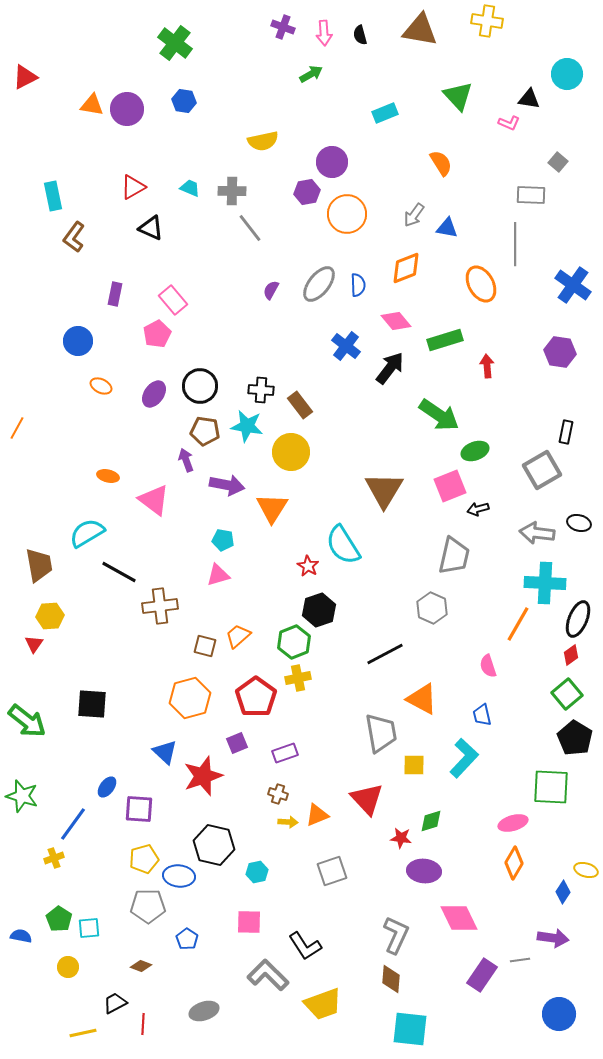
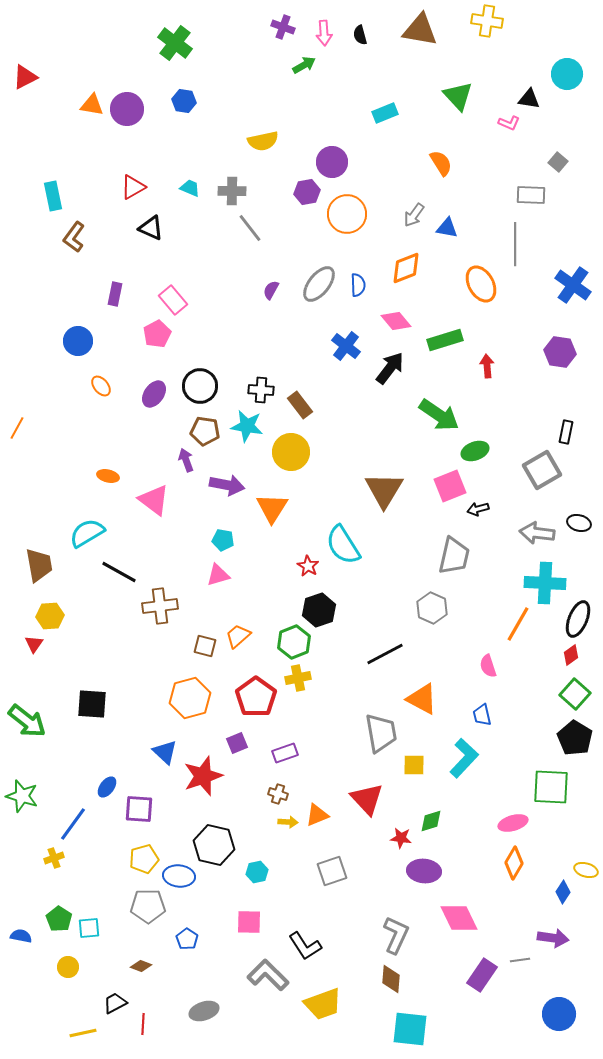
green arrow at (311, 74): moved 7 px left, 9 px up
orange ellipse at (101, 386): rotated 25 degrees clockwise
green square at (567, 694): moved 8 px right; rotated 8 degrees counterclockwise
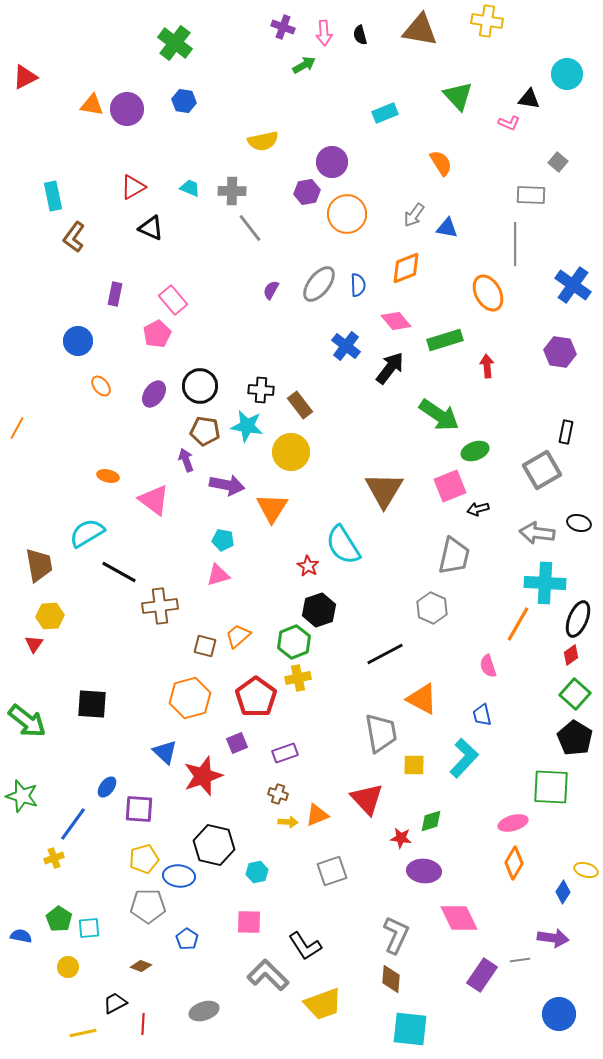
orange ellipse at (481, 284): moved 7 px right, 9 px down
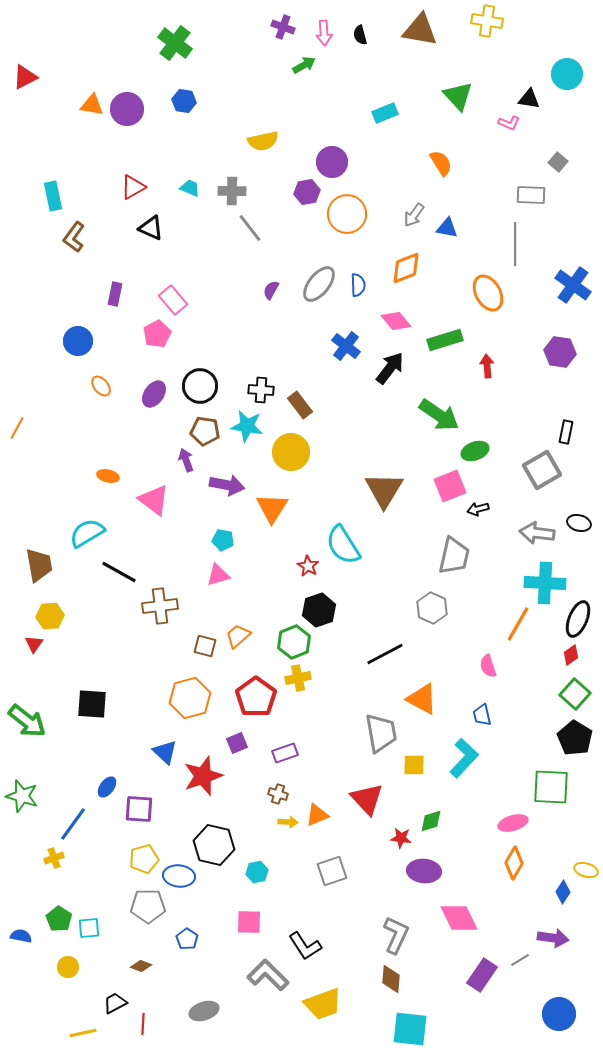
gray line at (520, 960): rotated 24 degrees counterclockwise
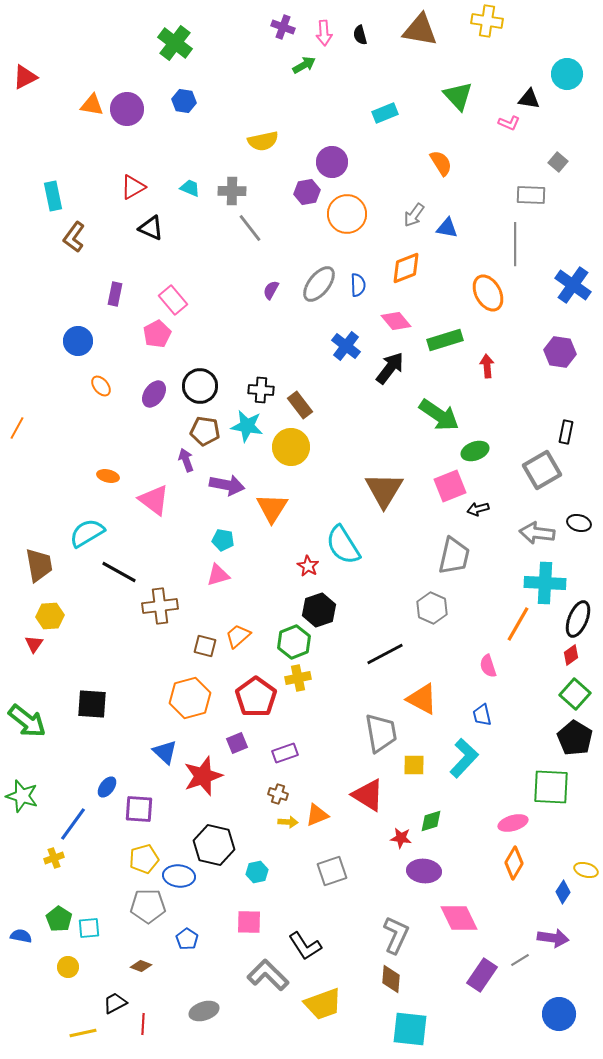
yellow circle at (291, 452): moved 5 px up
red triangle at (367, 799): moved 1 px right, 4 px up; rotated 15 degrees counterclockwise
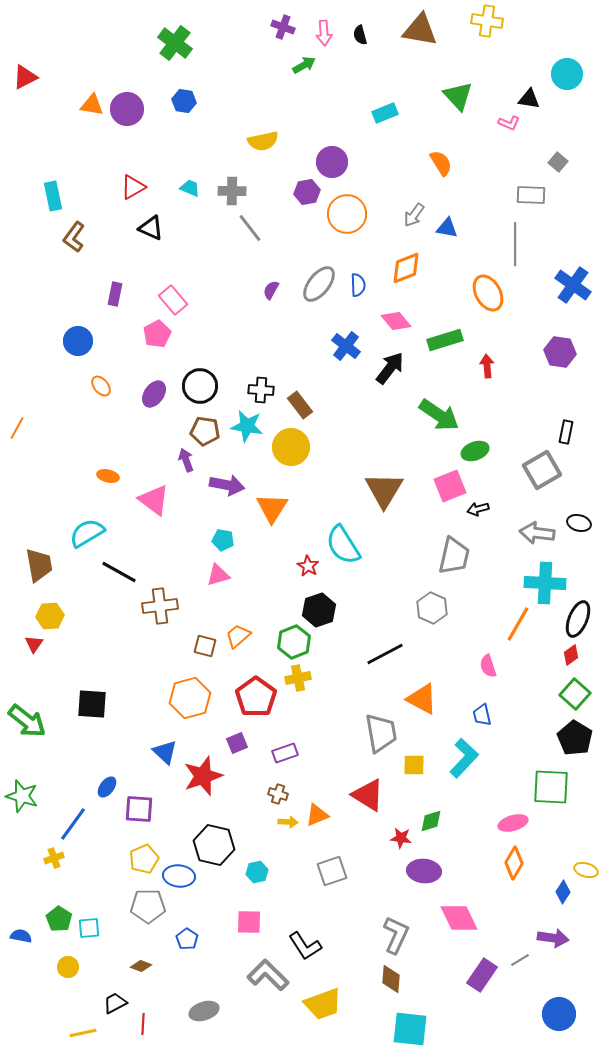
yellow pentagon at (144, 859): rotated 8 degrees counterclockwise
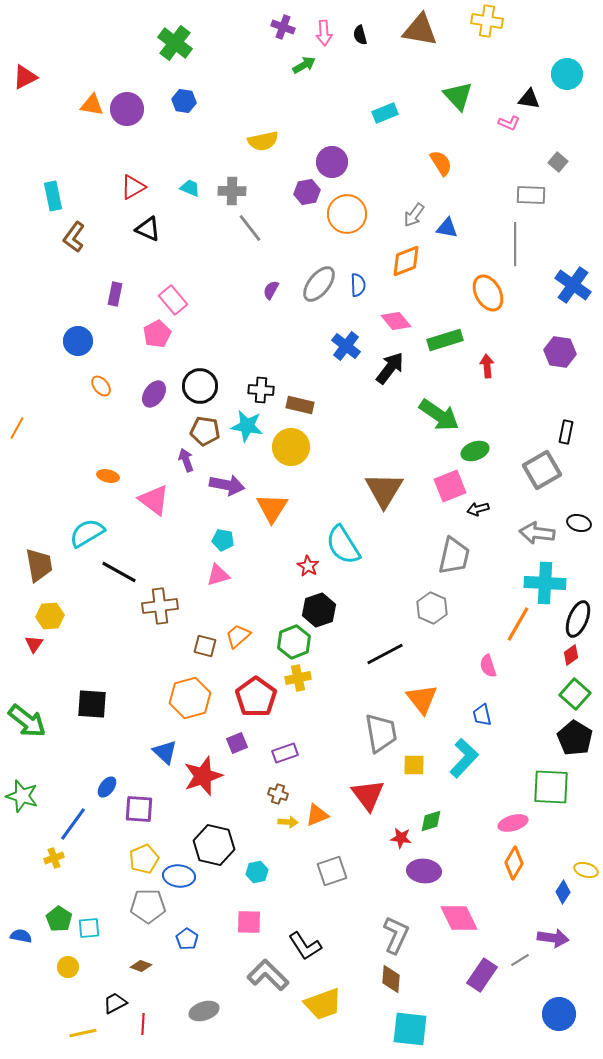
black triangle at (151, 228): moved 3 px left, 1 px down
orange diamond at (406, 268): moved 7 px up
brown rectangle at (300, 405): rotated 40 degrees counterclockwise
orange triangle at (422, 699): rotated 24 degrees clockwise
red triangle at (368, 795): rotated 21 degrees clockwise
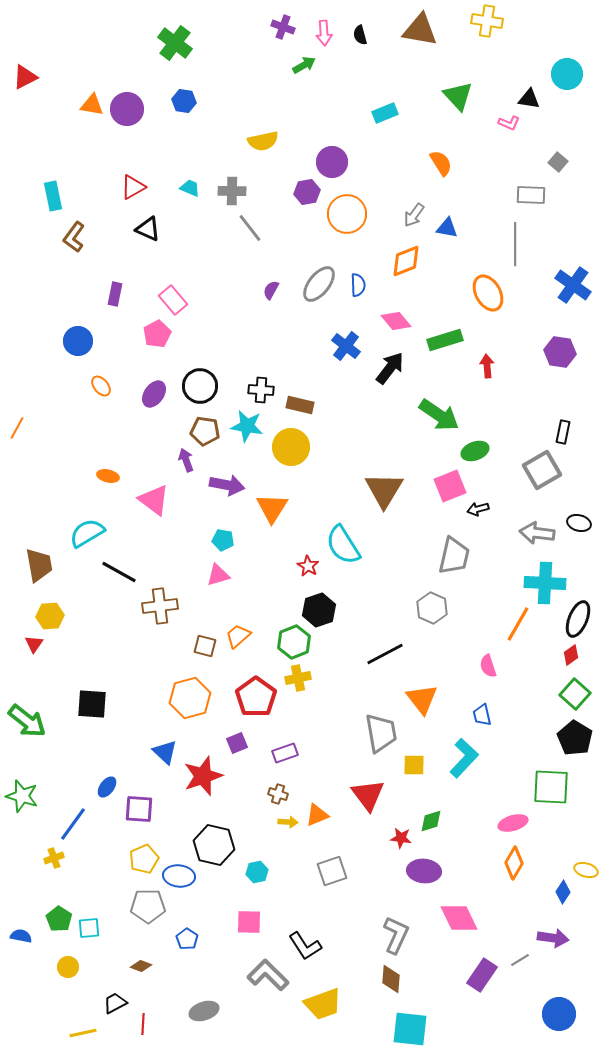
black rectangle at (566, 432): moved 3 px left
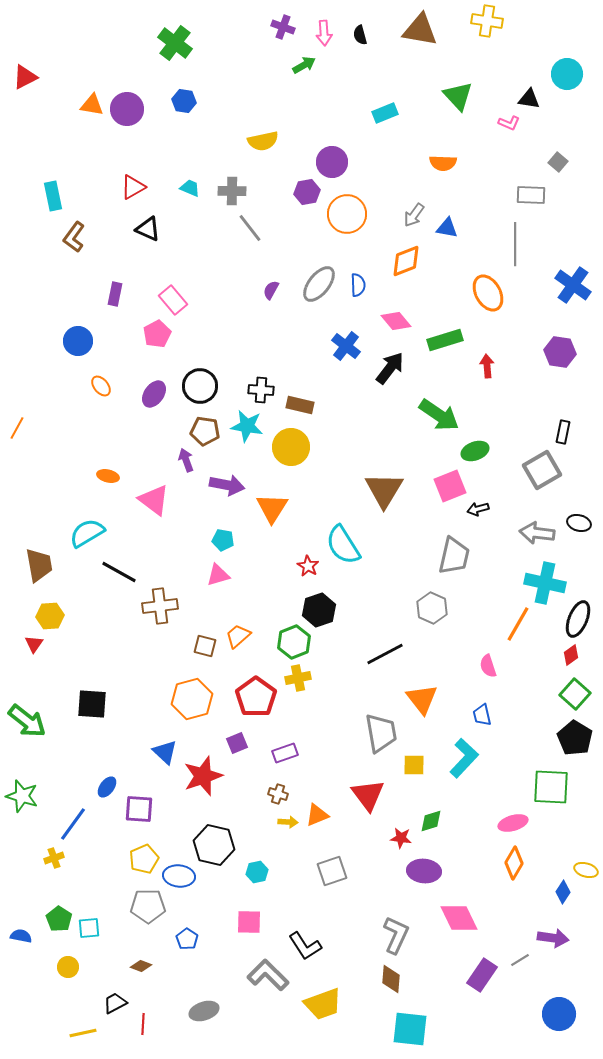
orange semicircle at (441, 163): moved 2 px right; rotated 124 degrees clockwise
cyan cross at (545, 583): rotated 9 degrees clockwise
orange hexagon at (190, 698): moved 2 px right, 1 px down
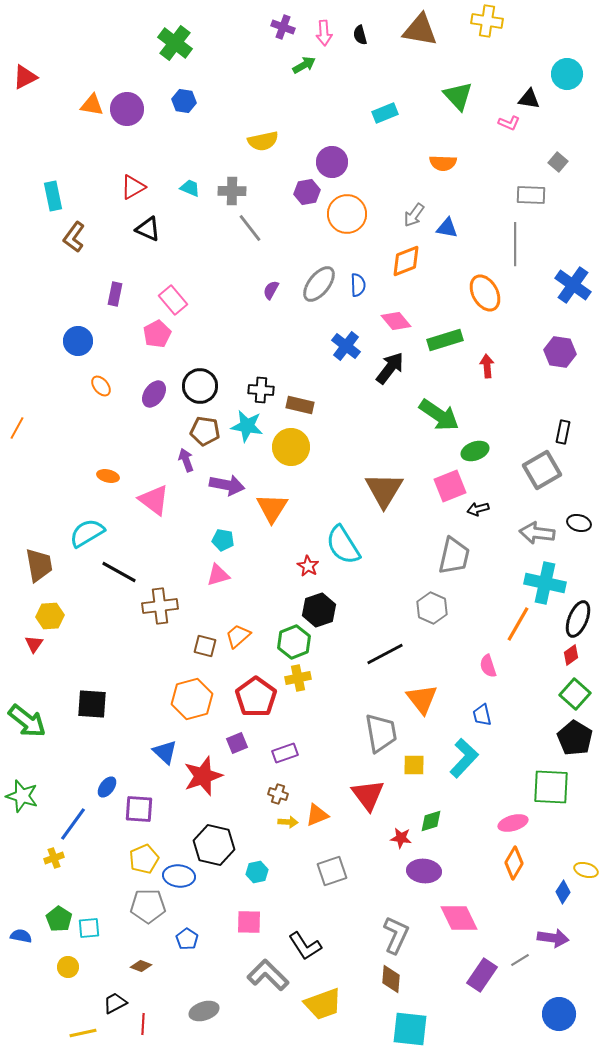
orange ellipse at (488, 293): moved 3 px left
